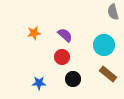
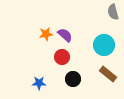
orange star: moved 12 px right, 1 px down
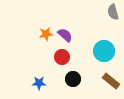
cyan circle: moved 6 px down
brown rectangle: moved 3 px right, 7 px down
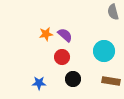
brown rectangle: rotated 30 degrees counterclockwise
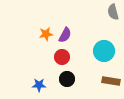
purple semicircle: rotated 77 degrees clockwise
black circle: moved 6 px left
blue star: moved 2 px down
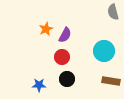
orange star: moved 5 px up; rotated 16 degrees counterclockwise
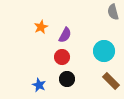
orange star: moved 5 px left, 2 px up
brown rectangle: rotated 36 degrees clockwise
blue star: rotated 24 degrees clockwise
